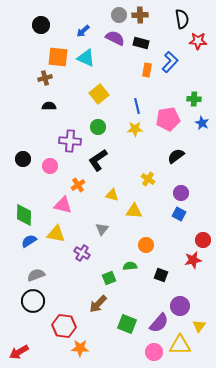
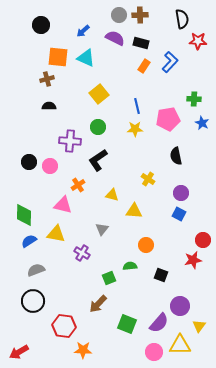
orange rectangle at (147, 70): moved 3 px left, 4 px up; rotated 24 degrees clockwise
brown cross at (45, 78): moved 2 px right, 1 px down
black semicircle at (176, 156): rotated 66 degrees counterclockwise
black circle at (23, 159): moved 6 px right, 3 px down
gray semicircle at (36, 275): moved 5 px up
orange star at (80, 348): moved 3 px right, 2 px down
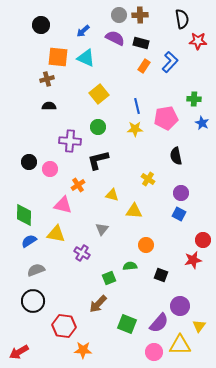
pink pentagon at (168, 119): moved 2 px left, 1 px up
black L-shape at (98, 160): rotated 20 degrees clockwise
pink circle at (50, 166): moved 3 px down
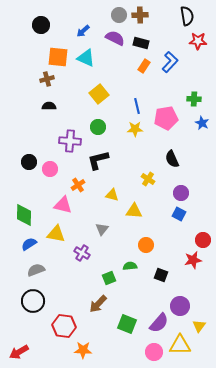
black semicircle at (182, 19): moved 5 px right, 3 px up
black semicircle at (176, 156): moved 4 px left, 3 px down; rotated 12 degrees counterclockwise
blue semicircle at (29, 241): moved 3 px down
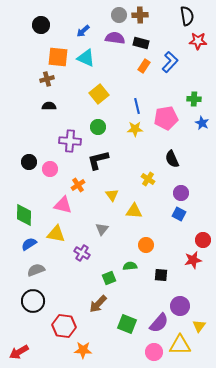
purple semicircle at (115, 38): rotated 18 degrees counterclockwise
yellow triangle at (112, 195): rotated 40 degrees clockwise
black square at (161, 275): rotated 16 degrees counterclockwise
